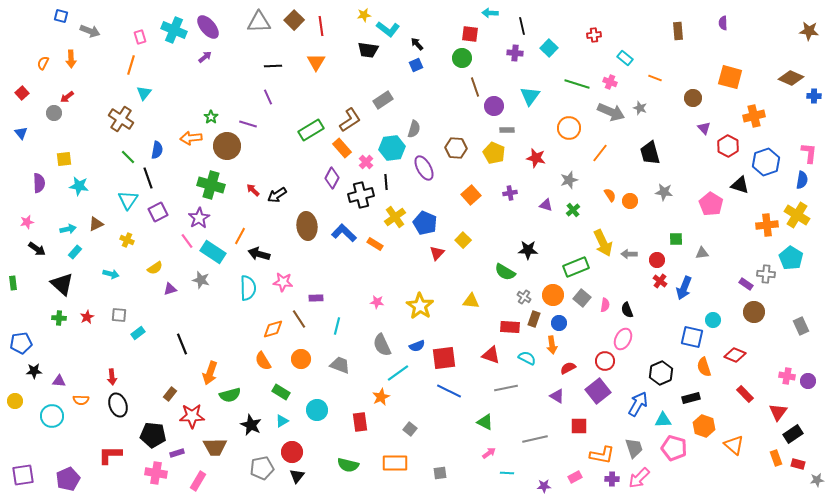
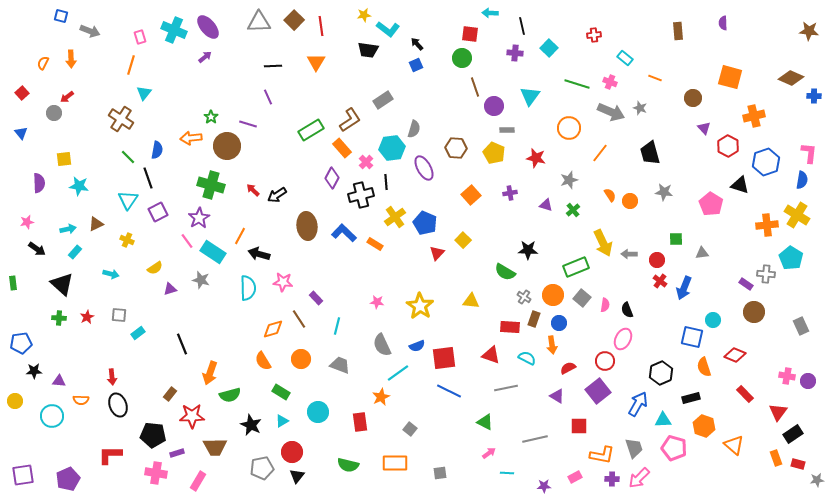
purple rectangle at (316, 298): rotated 48 degrees clockwise
cyan circle at (317, 410): moved 1 px right, 2 px down
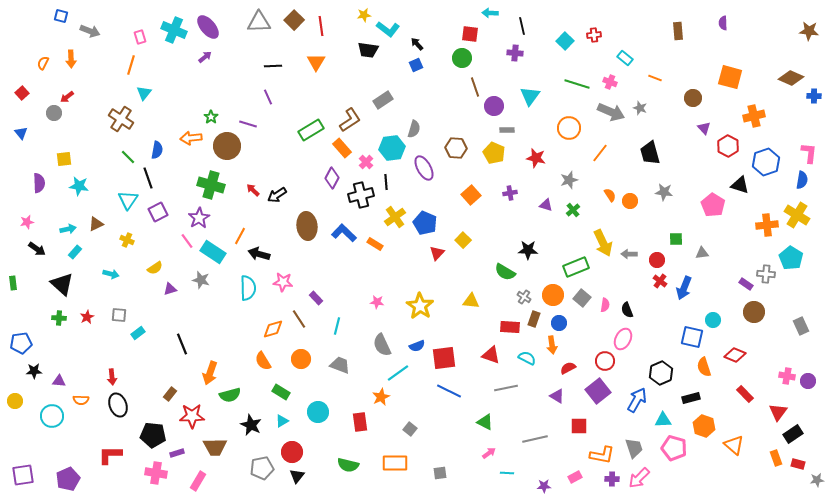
cyan square at (549, 48): moved 16 px right, 7 px up
pink pentagon at (711, 204): moved 2 px right, 1 px down
blue arrow at (638, 404): moved 1 px left, 4 px up
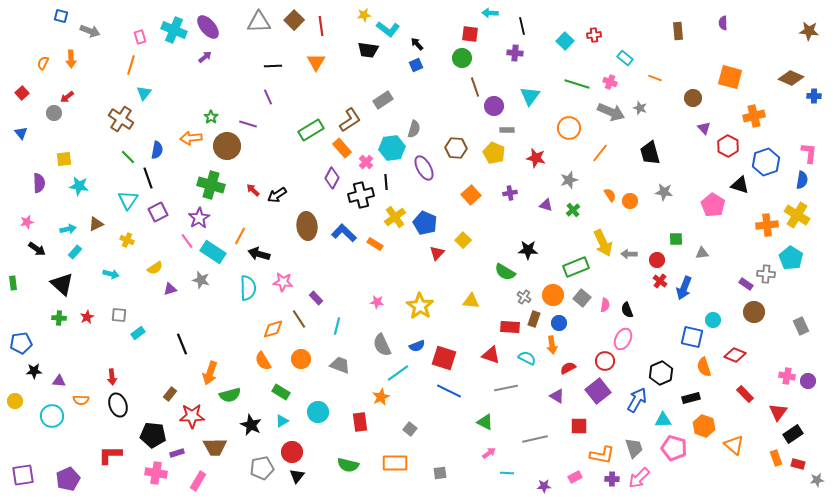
red square at (444, 358): rotated 25 degrees clockwise
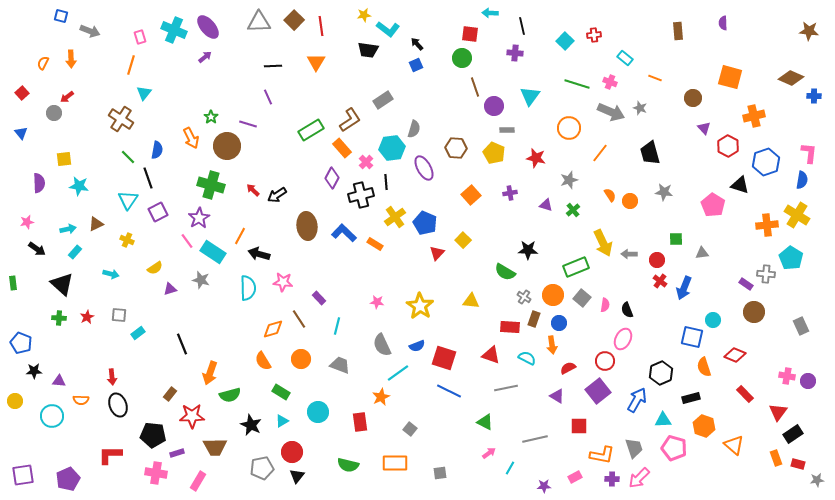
orange arrow at (191, 138): rotated 110 degrees counterclockwise
purple rectangle at (316, 298): moved 3 px right
blue pentagon at (21, 343): rotated 30 degrees clockwise
cyan line at (507, 473): moved 3 px right, 5 px up; rotated 64 degrees counterclockwise
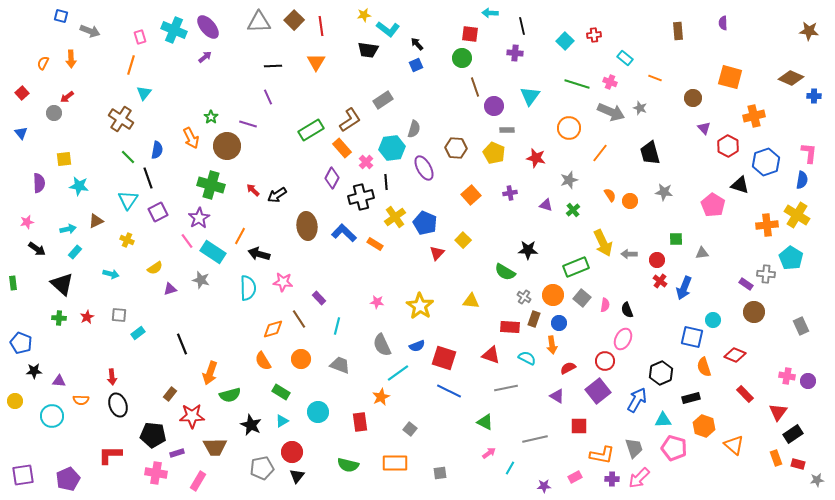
black cross at (361, 195): moved 2 px down
brown triangle at (96, 224): moved 3 px up
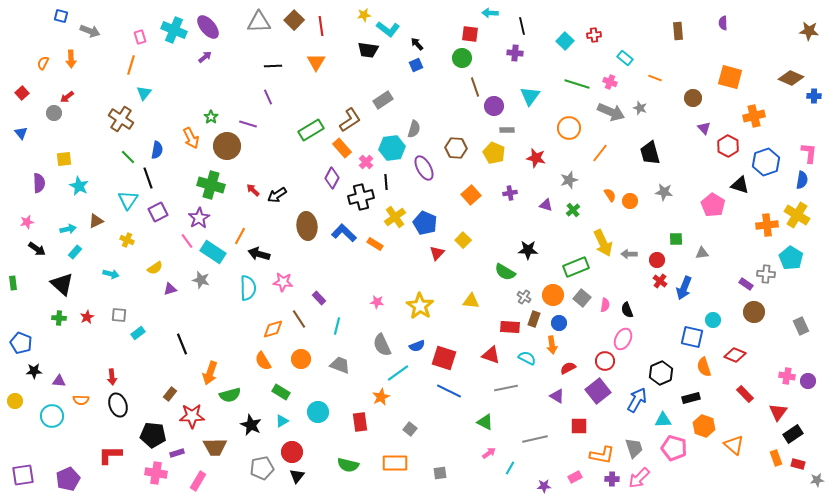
cyan star at (79, 186): rotated 18 degrees clockwise
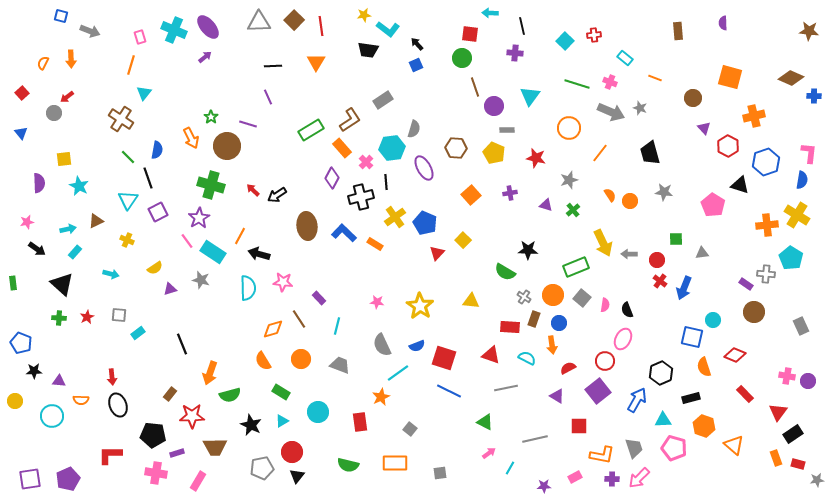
purple square at (23, 475): moved 7 px right, 4 px down
